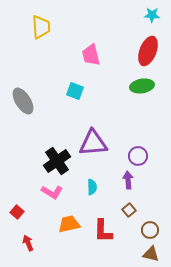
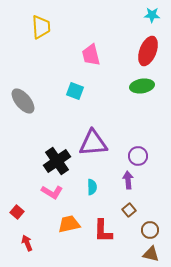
gray ellipse: rotated 8 degrees counterclockwise
red arrow: moved 1 px left
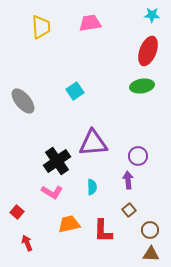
pink trapezoid: moved 1 px left, 32 px up; rotated 95 degrees clockwise
cyan square: rotated 36 degrees clockwise
brown triangle: rotated 12 degrees counterclockwise
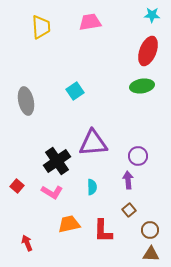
pink trapezoid: moved 1 px up
gray ellipse: moved 3 px right; rotated 28 degrees clockwise
red square: moved 26 px up
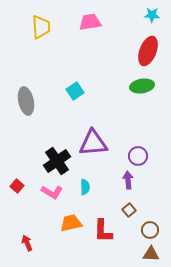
cyan semicircle: moved 7 px left
orange trapezoid: moved 2 px right, 1 px up
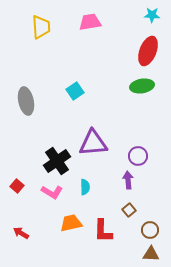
red arrow: moved 6 px left, 10 px up; rotated 35 degrees counterclockwise
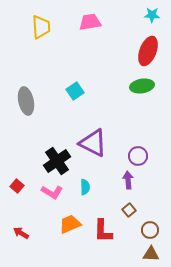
purple triangle: rotated 32 degrees clockwise
orange trapezoid: moved 1 px left, 1 px down; rotated 10 degrees counterclockwise
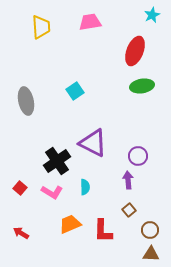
cyan star: rotated 28 degrees counterclockwise
red ellipse: moved 13 px left
red square: moved 3 px right, 2 px down
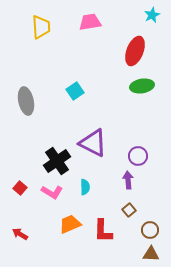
red arrow: moved 1 px left, 1 px down
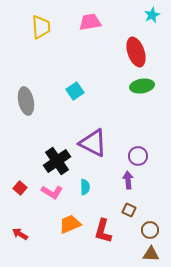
red ellipse: moved 1 px right, 1 px down; rotated 40 degrees counterclockwise
brown square: rotated 24 degrees counterclockwise
red L-shape: rotated 15 degrees clockwise
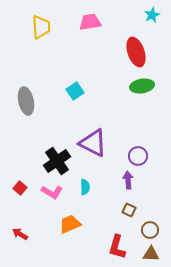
red L-shape: moved 14 px right, 16 px down
